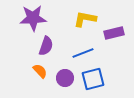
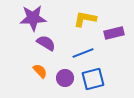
purple semicircle: moved 3 px up; rotated 78 degrees counterclockwise
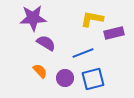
yellow L-shape: moved 7 px right
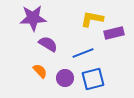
purple semicircle: moved 2 px right, 1 px down
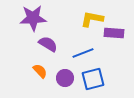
purple rectangle: rotated 18 degrees clockwise
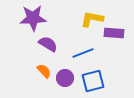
orange semicircle: moved 4 px right
blue square: moved 2 px down
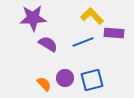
yellow L-shape: moved 3 px up; rotated 35 degrees clockwise
blue line: moved 11 px up
orange semicircle: moved 13 px down
blue square: moved 1 px left, 1 px up
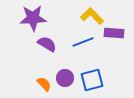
purple semicircle: moved 1 px left
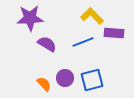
purple star: moved 3 px left
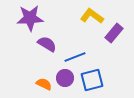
yellow L-shape: rotated 10 degrees counterclockwise
purple rectangle: rotated 54 degrees counterclockwise
blue line: moved 8 px left, 15 px down
orange semicircle: rotated 21 degrees counterclockwise
